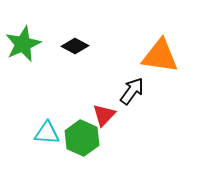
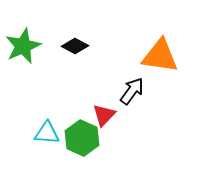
green star: moved 2 px down
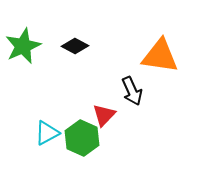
black arrow: rotated 120 degrees clockwise
cyan triangle: rotated 32 degrees counterclockwise
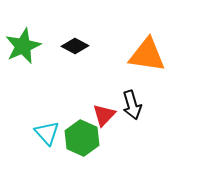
orange triangle: moved 13 px left, 1 px up
black arrow: moved 14 px down; rotated 8 degrees clockwise
cyan triangle: rotated 44 degrees counterclockwise
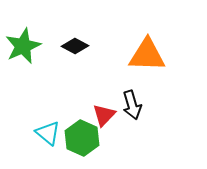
orange triangle: rotated 6 degrees counterclockwise
cyan triangle: moved 1 px right; rotated 8 degrees counterclockwise
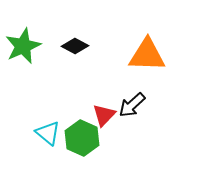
black arrow: rotated 64 degrees clockwise
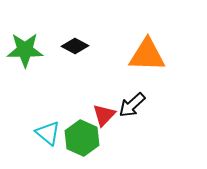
green star: moved 2 px right, 4 px down; rotated 24 degrees clockwise
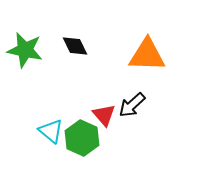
black diamond: rotated 36 degrees clockwise
green star: rotated 12 degrees clockwise
red triangle: rotated 25 degrees counterclockwise
cyan triangle: moved 3 px right, 2 px up
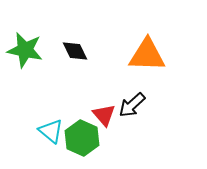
black diamond: moved 5 px down
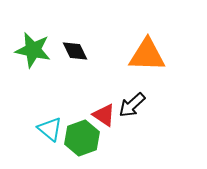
green star: moved 8 px right
red triangle: rotated 15 degrees counterclockwise
cyan triangle: moved 1 px left, 2 px up
green hexagon: rotated 16 degrees clockwise
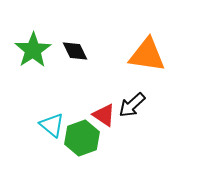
green star: rotated 27 degrees clockwise
orange triangle: rotated 6 degrees clockwise
cyan triangle: moved 2 px right, 4 px up
